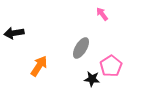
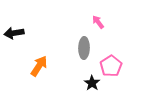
pink arrow: moved 4 px left, 8 px down
gray ellipse: moved 3 px right; rotated 30 degrees counterclockwise
black star: moved 4 px down; rotated 28 degrees clockwise
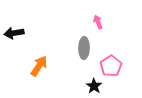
pink arrow: rotated 16 degrees clockwise
black star: moved 2 px right, 3 px down
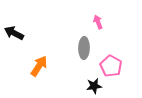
black arrow: rotated 36 degrees clockwise
pink pentagon: rotated 10 degrees counterclockwise
black star: rotated 28 degrees clockwise
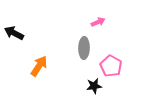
pink arrow: rotated 88 degrees clockwise
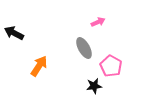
gray ellipse: rotated 30 degrees counterclockwise
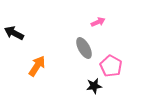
orange arrow: moved 2 px left
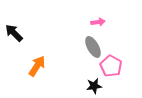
pink arrow: rotated 16 degrees clockwise
black arrow: rotated 18 degrees clockwise
gray ellipse: moved 9 px right, 1 px up
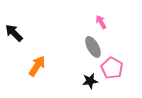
pink arrow: moved 3 px right; rotated 112 degrees counterclockwise
pink pentagon: moved 1 px right, 2 px down
black star: moved 4 px left, 5 px up
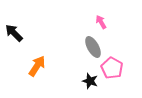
black star: rotated 28 degrees clockwise
